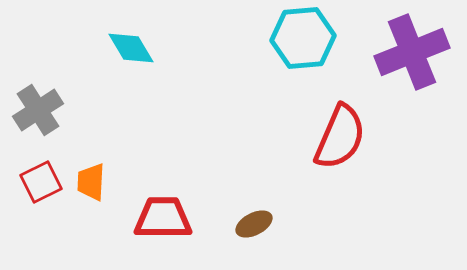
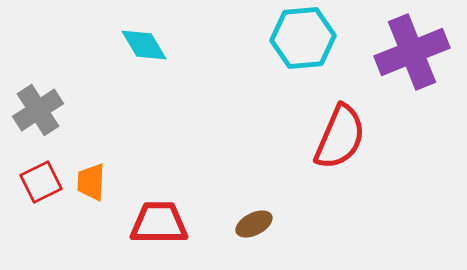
cyan diamond: moved 13 px right, 3 px up
red trapezoid: moved 4 px left, 5 px down
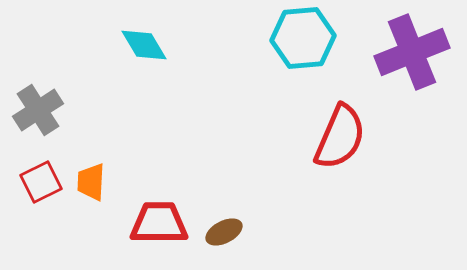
brown ellipse: moved 30 px left, 8 px down
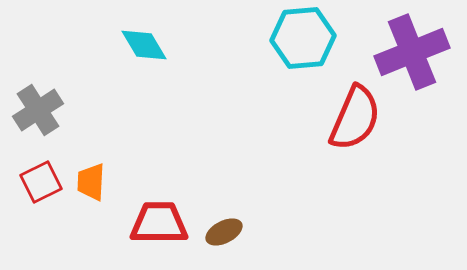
red semicircle: moved 15 px right, 19 px up
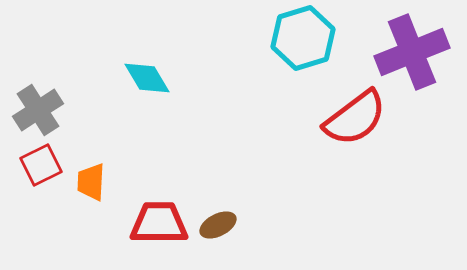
cyan hexagon: rotated 12 degrees counterclockwise
cyan diamond: moved 3 px right, 33 px down
red semicircle: rotated 30 degrees clockwise
red square: moved 17 px up
brown ellipse: moved 6 px left, 7 px up
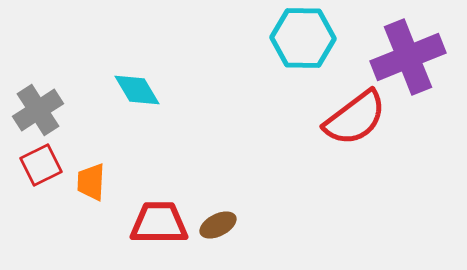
cyan hexagon: rotated 18 degrees clockwise
purple cross: moved 4 px left, 5 px down
cyan diamond: moved 10 px left, 12 px down
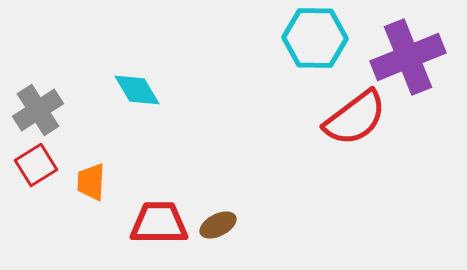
cyan hexagon: moved 12 px right
red square: moved 5 px left; rotated 6 degrees counterclockwise
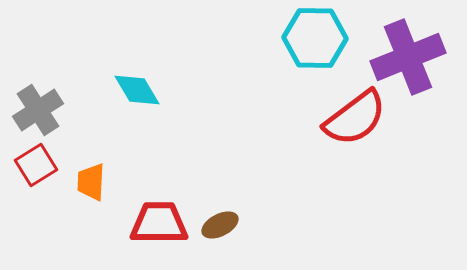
brown ellipse: moved 2 px right
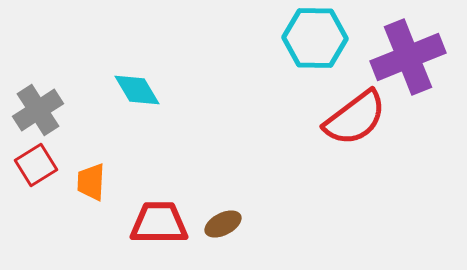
brown ellipse: moved 3 px right, 1 px up
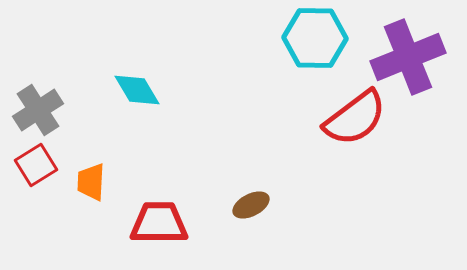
brown ellipse: moved 28 px right, 19 px up
